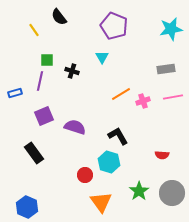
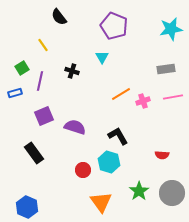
yellow line: moved 9 px right, 15 px down
green square: moved 25 px left, 8 px down; rotated 32 degrees counterclockwise
red circle: moved 2 px left, 5 px up
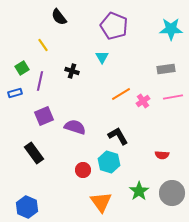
cyan star: rotated 10 degrees clockwise
pink cross: rotated 16 degrees counterclockwise
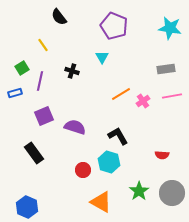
cyan star: moved 1 px left, 1 px up; rotated 10 degrees clockwise
pink line: moved 1 px left, 1 px up
orange triangle: rotated 25 degrees counterclockwise
